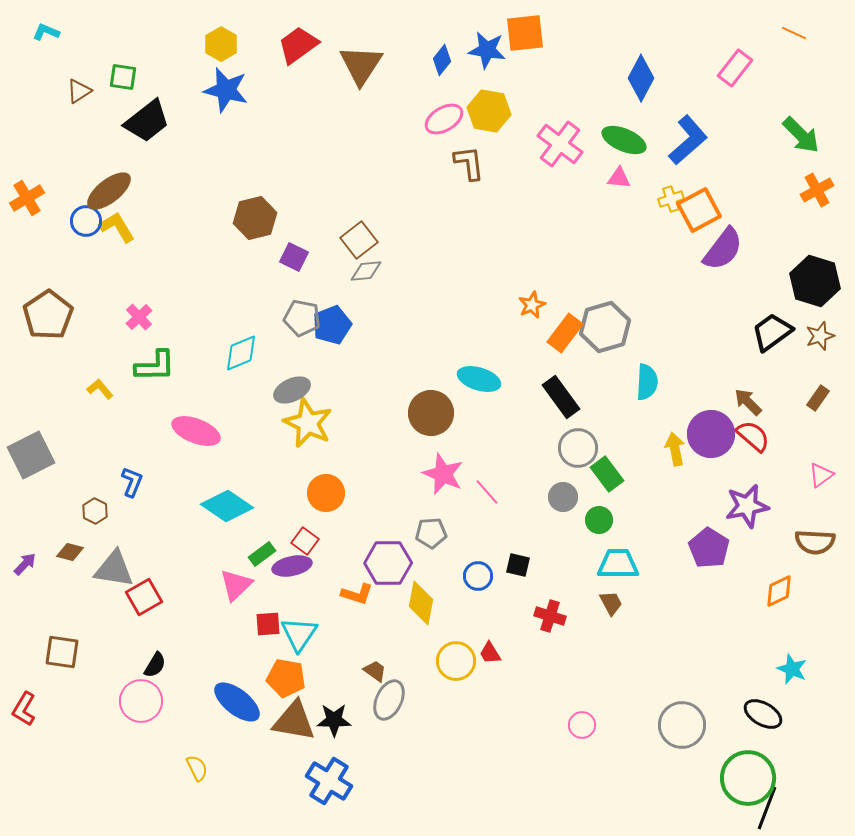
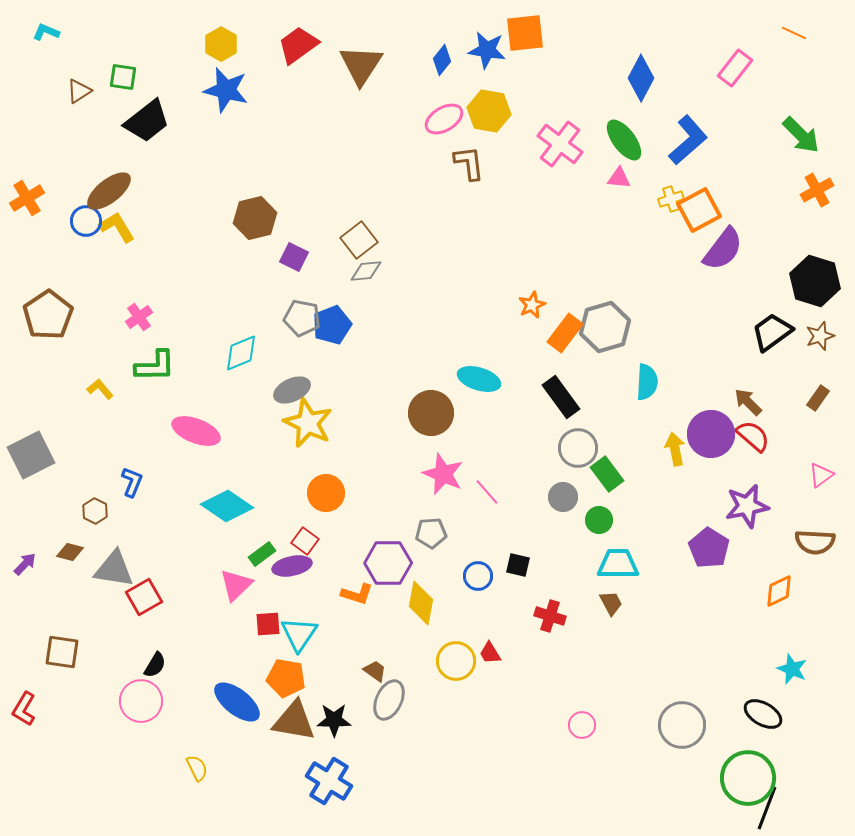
green ellipse at (624, 140): rotated 30 degrees clockwise
pink cross at (139, 317): rotated 8 degrees clockwise
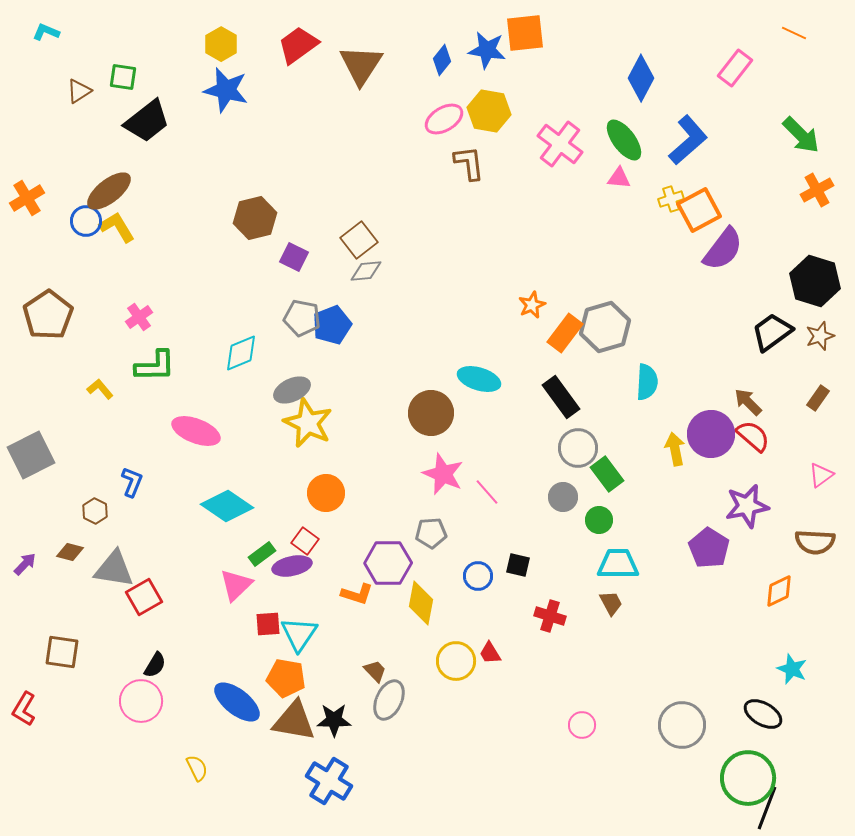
brown trapezoid at (375, 671): rotated 10 degrees clockwise
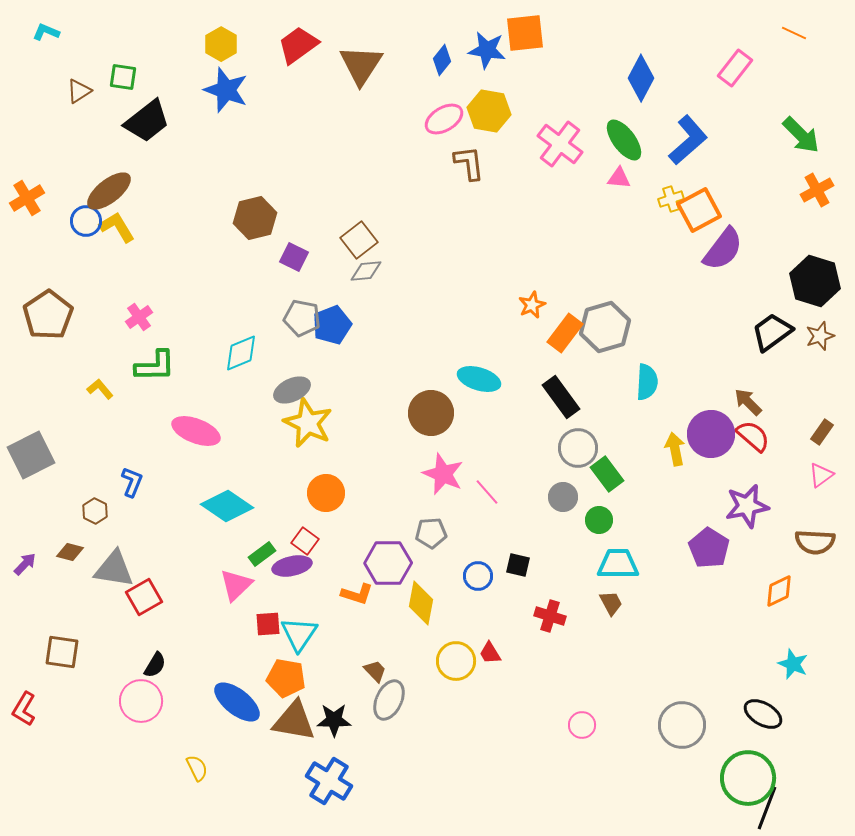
blue star at (226, 90): rotated 6 degrees clockwise
brown rectangle at (818, 398): moved 4 px right, 34 px down
cyan star at (792, 669): moved 1 px right, 5 px up
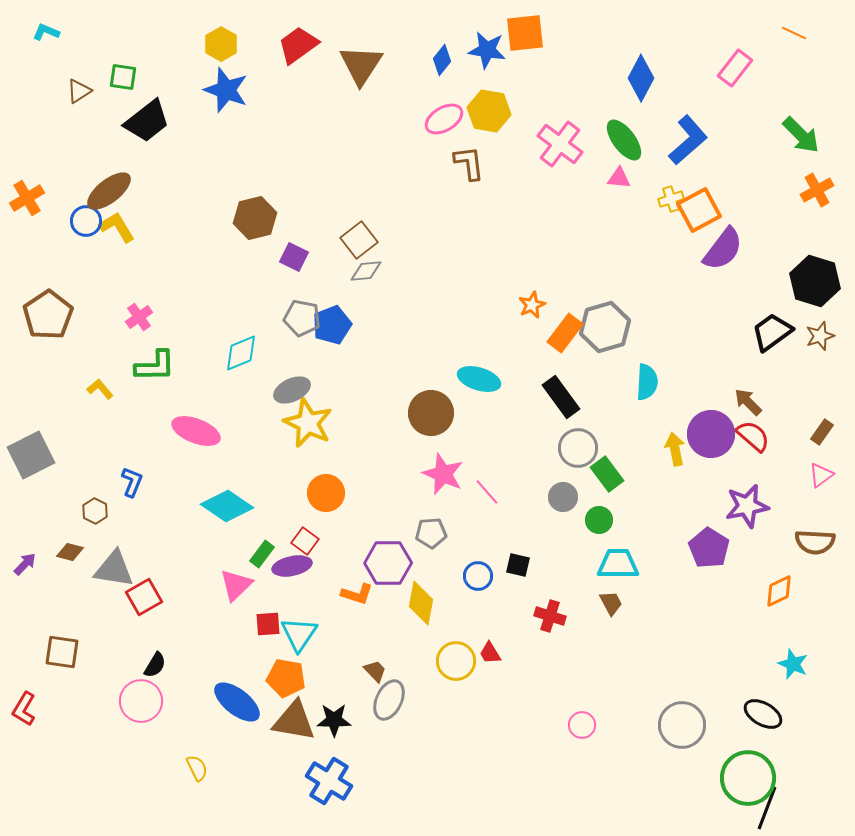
green rectangle at (262, 554): rotated 16 degrees counterclockwise
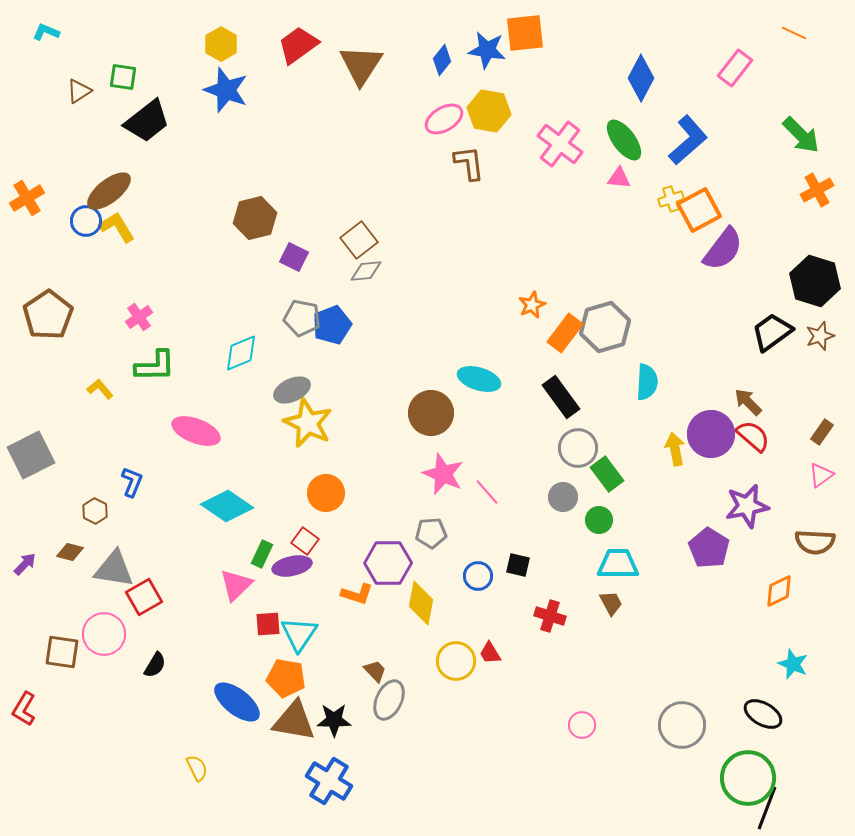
green rectangle at (262, 554): rotated 12 degrees counterclockwise
pink circle at (141, 701): moved 37 px left, 67 px up
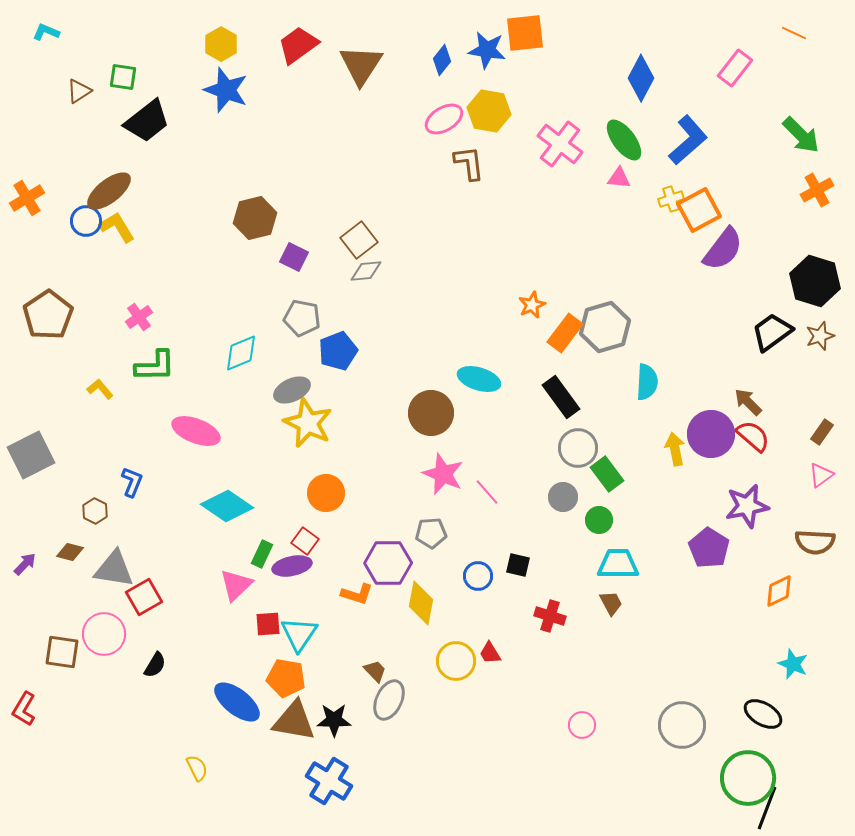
blue pentagon at (332, 325): moved 6 px right, 26 px down
